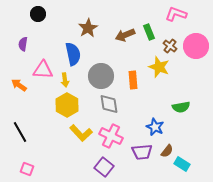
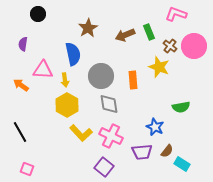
pink circle: moved 2 px left
orange arrow: moved 2 px right
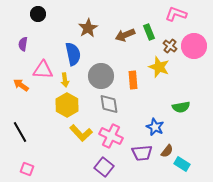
purple trapezoid: moved 1 px down
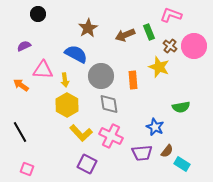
pink L-shape: moved 5 px left, 1 px down
purple semicircle: moved 1 px right, 2 px down; rotated 56 degrees clockwise
blue semicircle: moved 3 px right; rotated 50 degrees counterclockwise
purple square: moved 17 px left, 3 px up; rotated 12 degrees counterclockwise
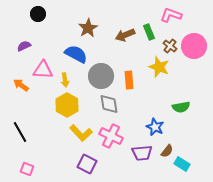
orange rectangle: moved 4 px left
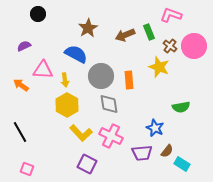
blue star: moved 1 px down
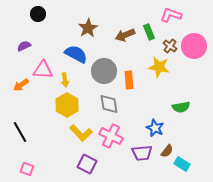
yellow star: rotated 10 degrees counterclockwise
gray circle: moved 3 px right, 5 px up
orange arrow: rotated 70 degrees counterclockwise
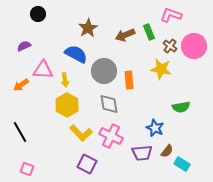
yellow star: moved 2 px right, 2 px down
